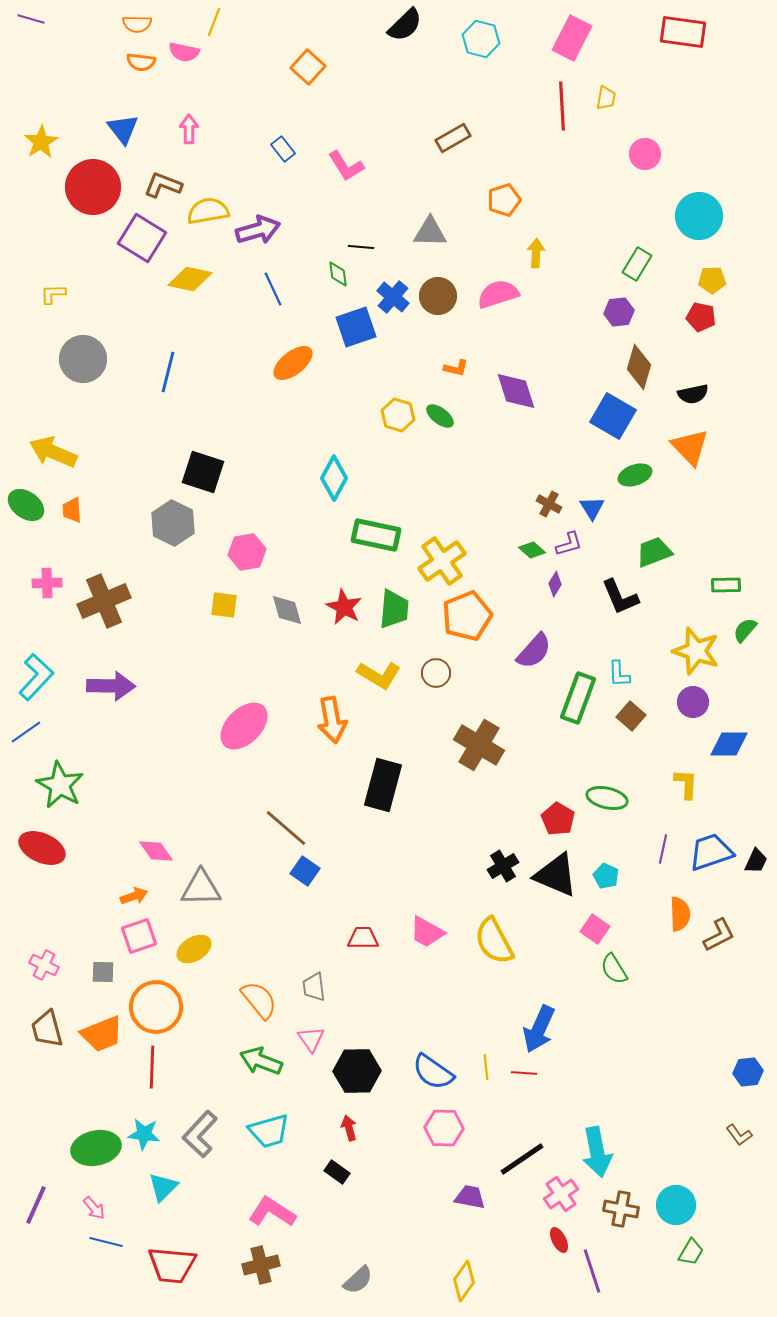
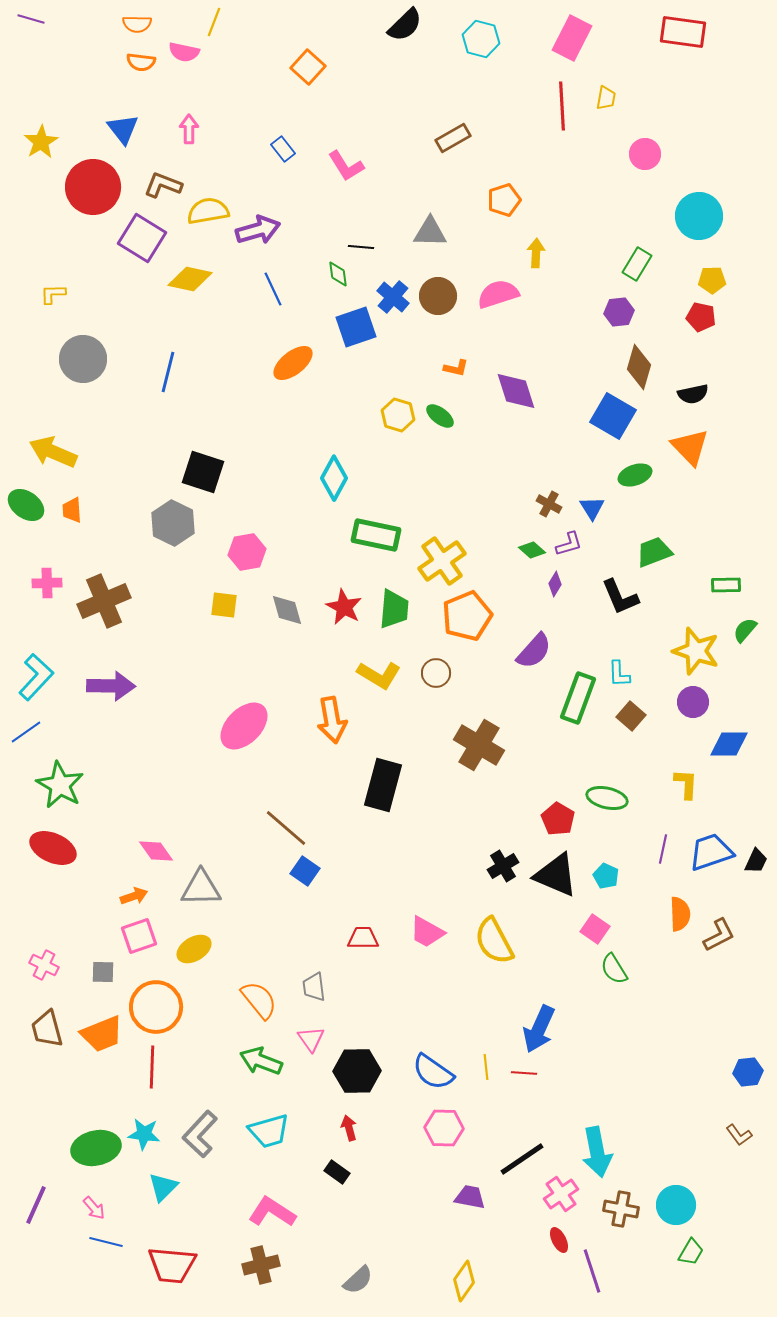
red ellipse at (42, 848): moved 11 px right
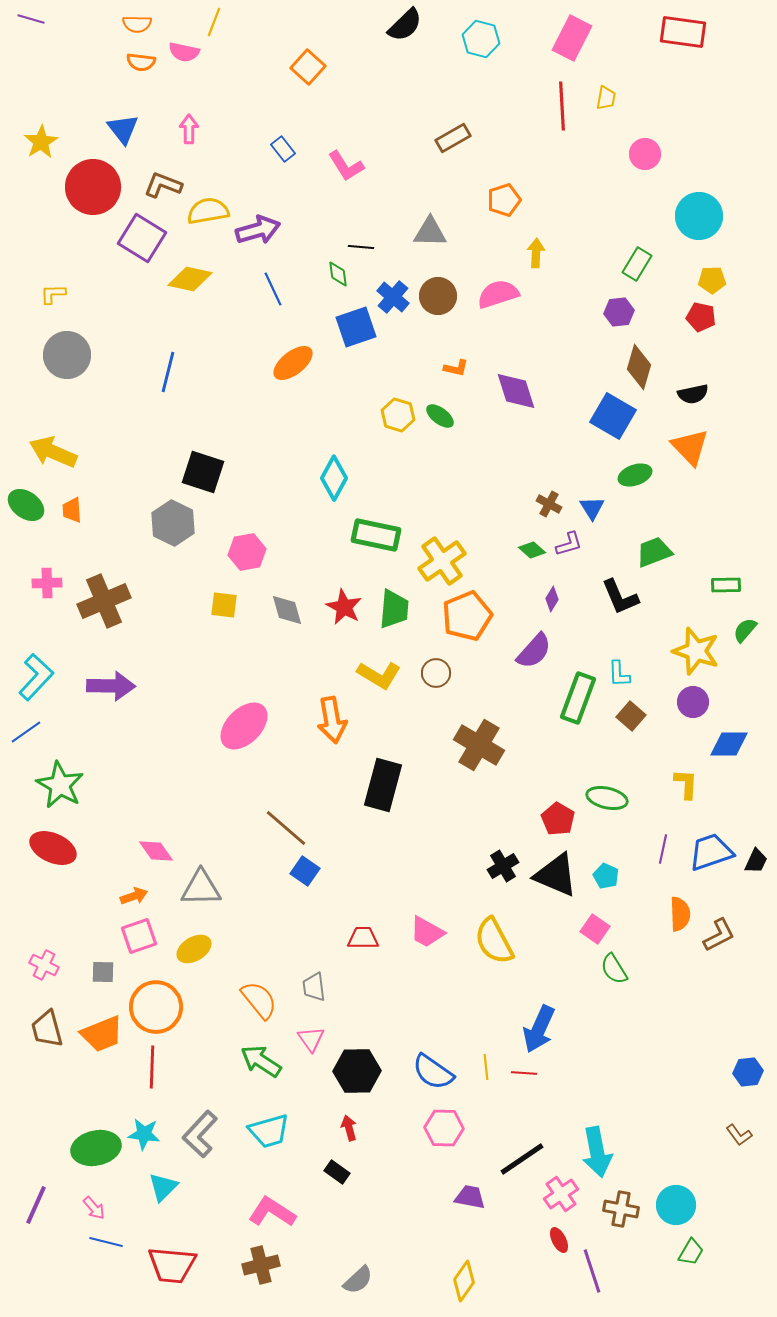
gray circle at (83, 359): moved 16 px left, 4 px up
purple diamond at (555, 584): moved 3 px left, 15 px down
green arrow at (261, 1061): rotated 12 degrees clockwise
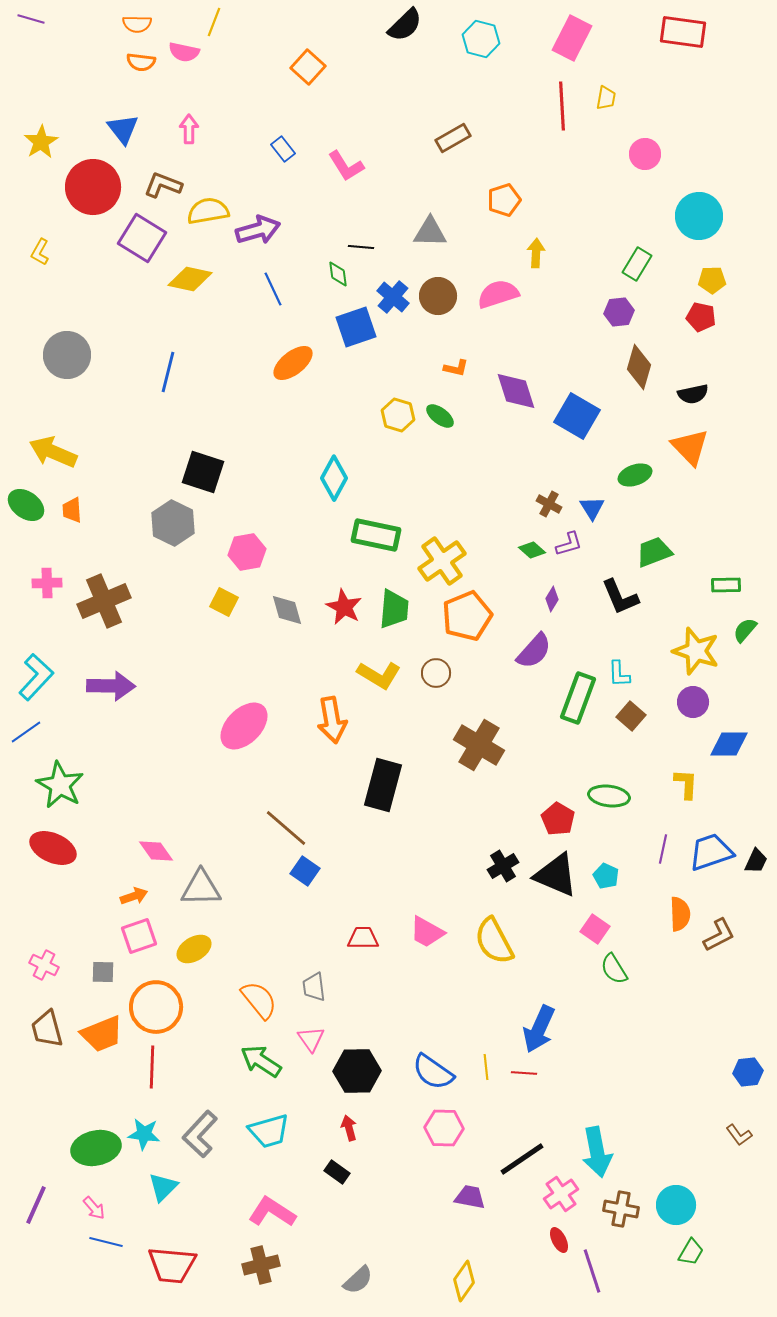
yellow L-shape at (53, 294): moved 13 px left, 42 px up; rotated 60 degrees counterclockwise
blue square at (613, 416): moved 36 px left
yellow square at (224, 605): moved 3 px up; rotated 20 degrees clockwise
green ellipse at (607, 798): moved 2 px right, 2 px up; rotated 6 degrees counterclockwise
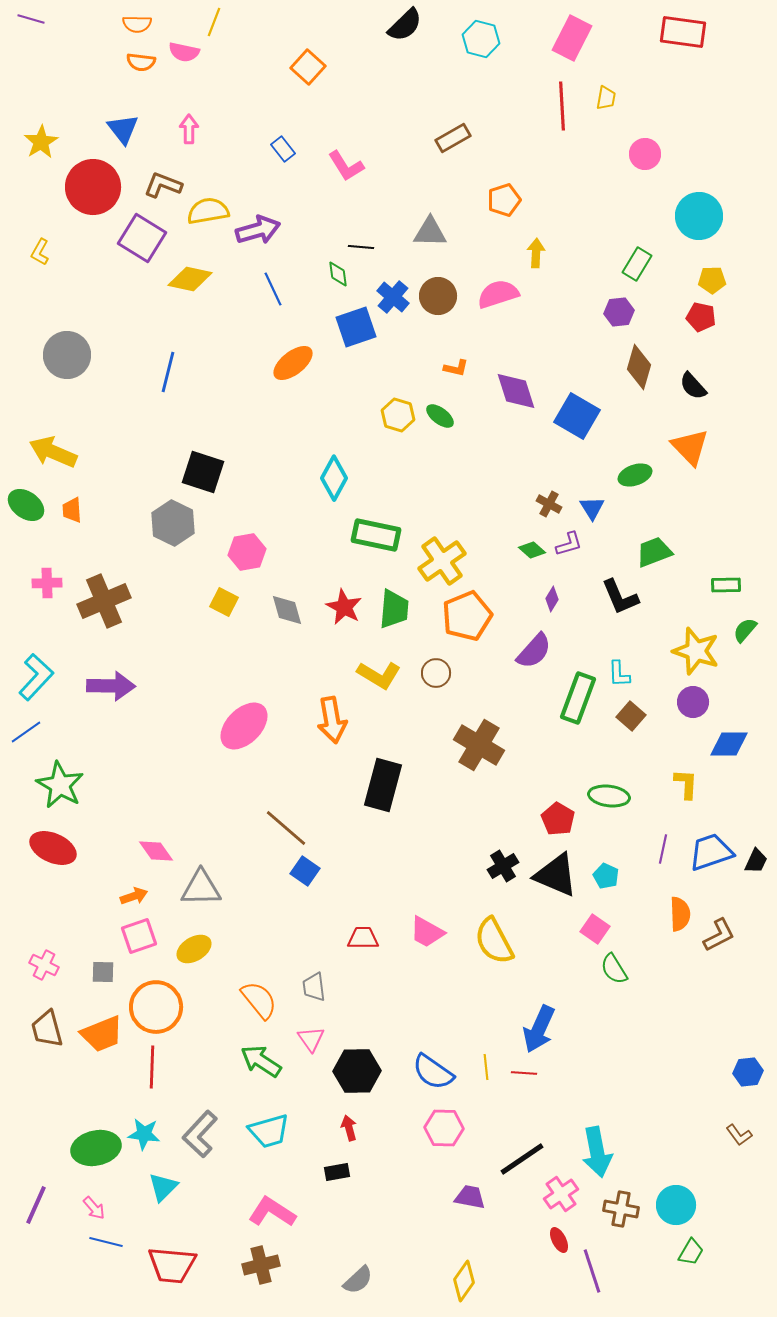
black semicircle at (693, 394): moved 8 px up; rotated 60 degrees clockwise
black rectangle at (337, 1172): rotated 45 degrees counterclockwise
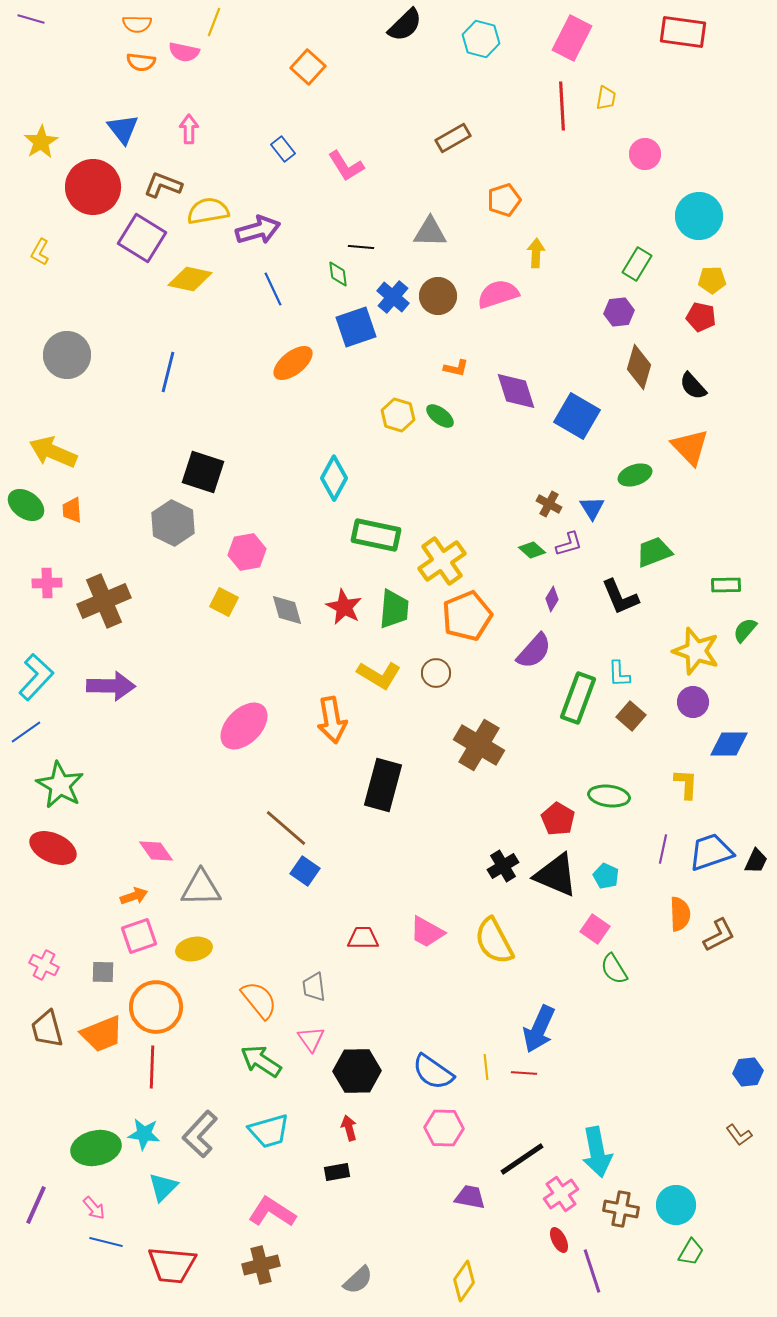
yellow ellipse at (194, 949): rotated 20 degrees clockwise
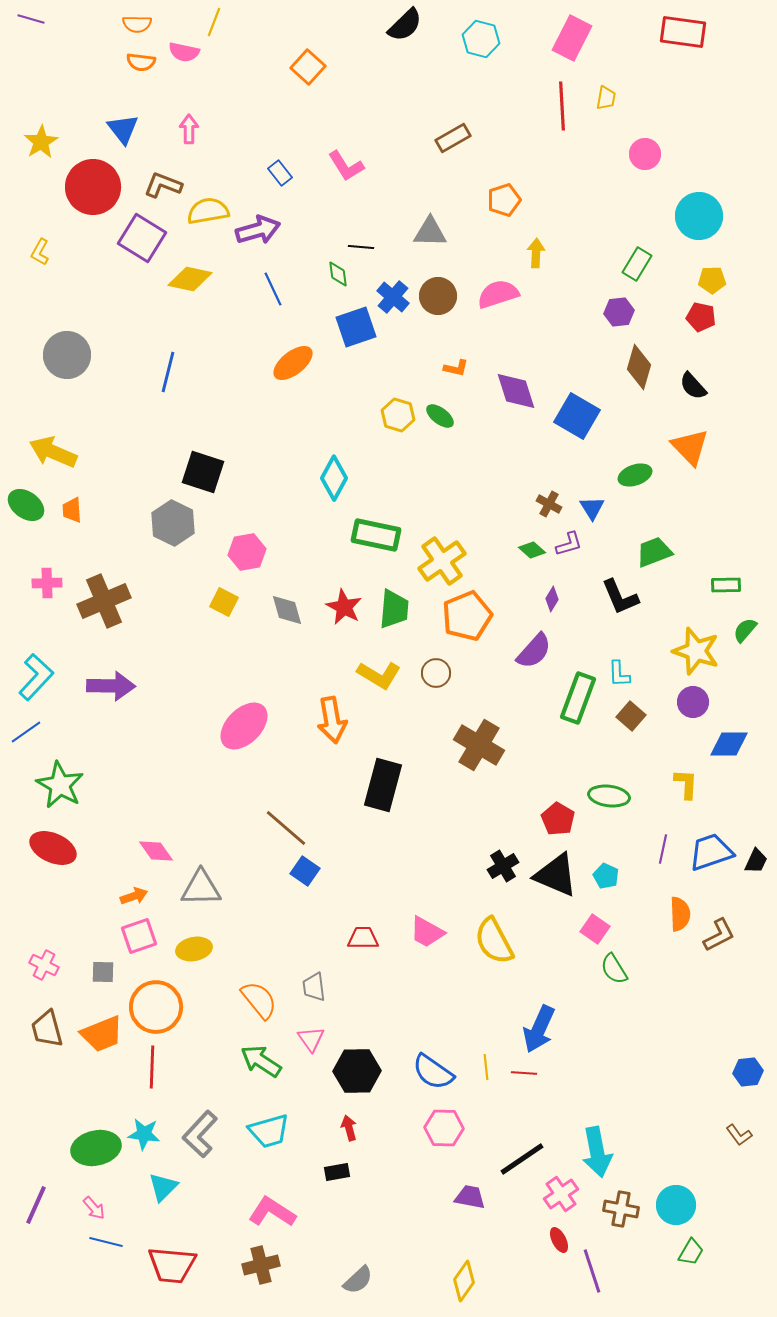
blue rectangle at (283, 149): moved 3 px left, 24 px down
